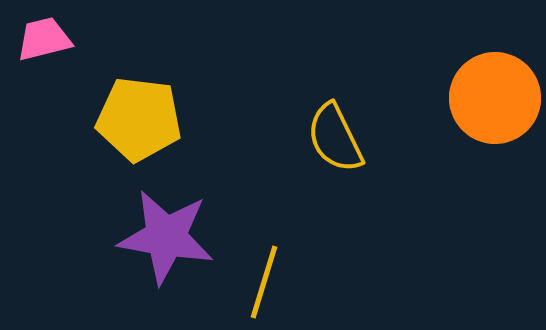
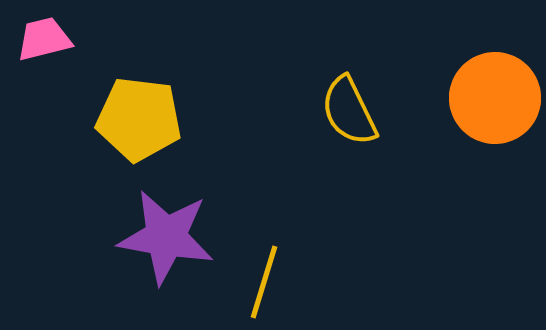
yellow semicircle: moved 14 px right, 27 px up
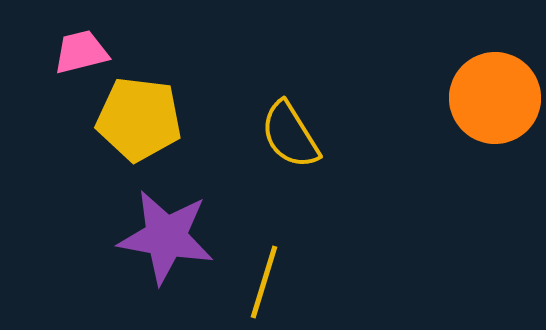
pink trapezoid: moved 37 px right, 13 px down
yellow semicircle: moved 59 px left, 24 px down; rotated 6 degrees counterclockwise
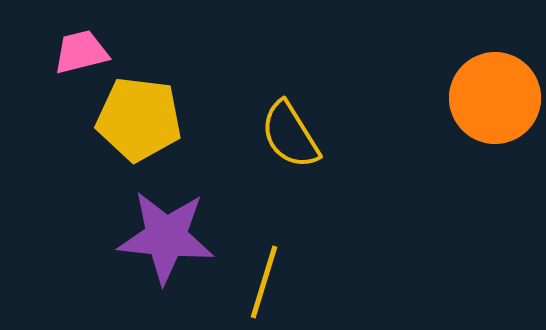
purple star: rotated 4 degrees counterclockwise
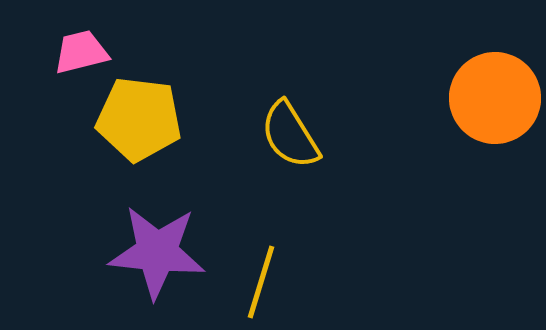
purple star: moved 9 px left, 15 px down
yellow line: moved 3 px left
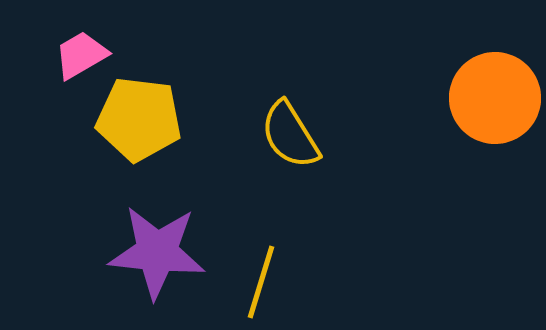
pink trapezoid: moved 3 px down; rotated 16 degrees counterclockwise
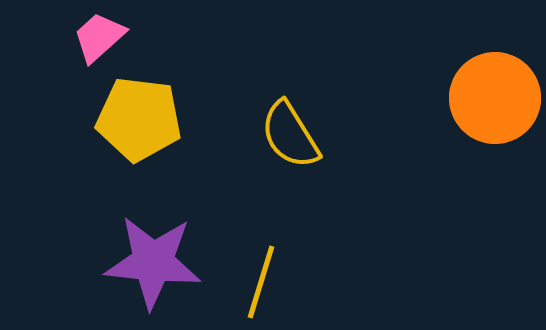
pink trapezoid: moved 18 px right, 18 px up; rotated 12 degrees counterclockwise
purple star: moved 4 px left, 10 px down
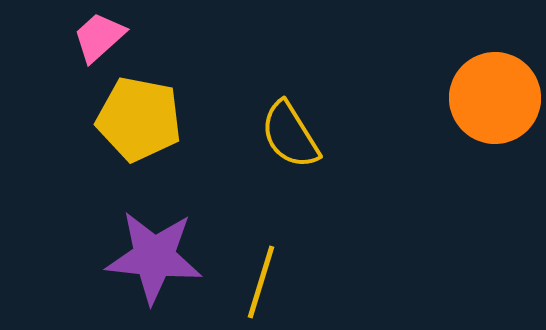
yellow pentagon: rotated 4 degrees clockwise
purple star: moved 1 px right, 5 px up
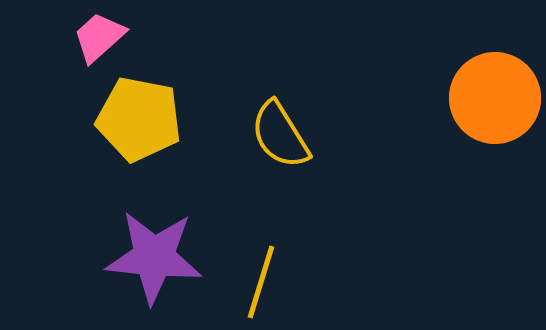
yellow semicircle: moved 10 px left
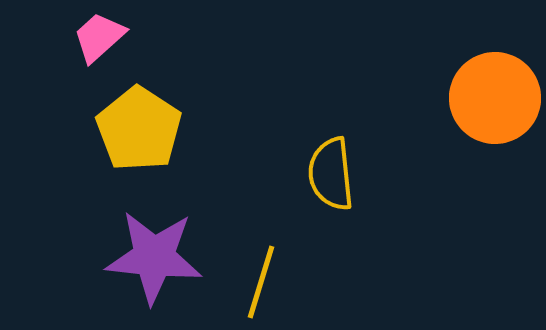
yellow pentagon: moved 10 px down; rotated 22 degrees clockwise
yellow semicircle: moved 51 px right, 39 px down; rotated 26 degrees clockwise
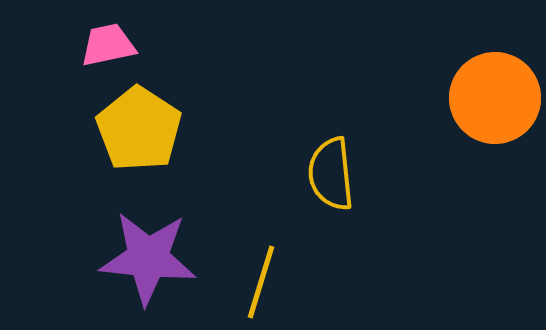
pink trapezoid: moved 9 px right, 8 px down; rotated 30 degrees clockwise
purple star: moved 6 px left, 1 px down
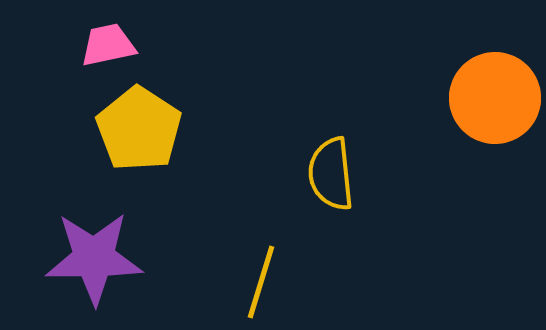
purple star: moved 54 px left; rotated 6 degrees counterclockwise
